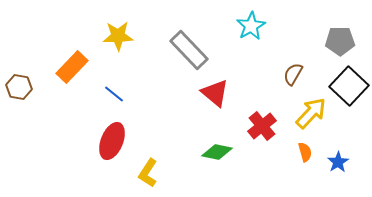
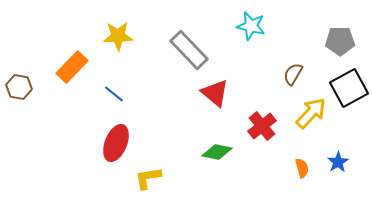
cyan star: rotated 28 degrees counterclockwise
black square: moved 2 px down; rotated 18 degrees clockwise
red ellipse: moved 4 px right, 2 px down
orange semicircle: moved 3 px left, 16 px down
yellow L-shape: moved 5 px down; rotated 48 degrees clockwise
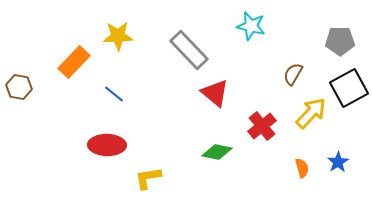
orange rectangle: moved 2 px right, 5 px up
red ellipse: moved 9 px left, 2 px down; rotated 69 degrees clockwise
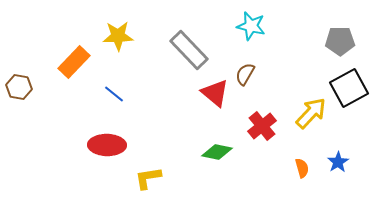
brown semicircle: moved 48 px left
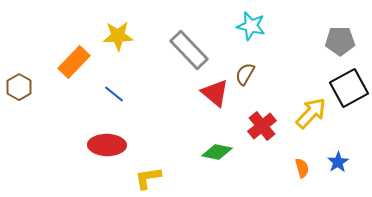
brown hexagon: rotated 20 degrees clockwise
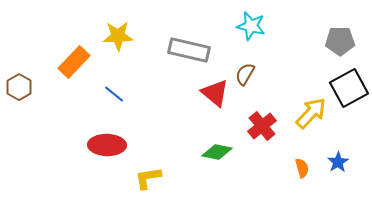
gray rectangle: rotated 33 degrees counterclockwise
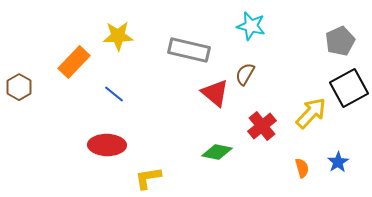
gray pentagon: rotated 24 degrees counterclockwise
